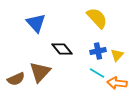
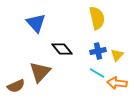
yellow semicircle: rotated 30 degrees clockwise
brown semicircle: moved 7 px down
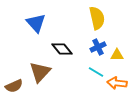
blue cross: moved 4 px up; rotated 14 degrees counterclockwise
yellow triangle: rotated 48 degrees clockwise
cyan line: moved 1 px left, 1 px up
brown semicircle: moved 2 px left
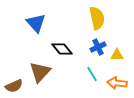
cyan line: moved 4 px left, 2 px down; rotated 28 degrees clockwise
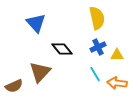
cyan line: moved 3 px right
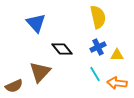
yellow semicircle: moved 1 px right, 1 px up
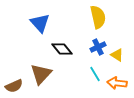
blue triangle: moved 4 px right
yellow triangle: rotated 32 degrees clockwise
brown triangle: moved 1 px right, 2 px down
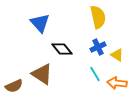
brown triangle: moved 1 px right; rotated 40 degrees counterclockwise
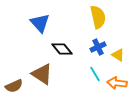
yellow triangle: moved 1 px right
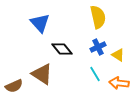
orange arrow: moved 2 px right
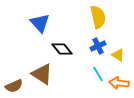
blue cross: moved 1 px up
cyan line: moved 3 px right
